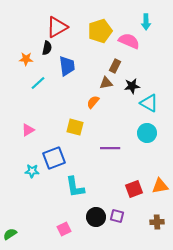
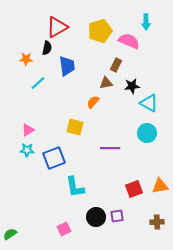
brown rectangle: moved 1 px right, 1 px up
cyan star: moved 5 px left, 21 px up
purple square: rotated 24 degrees counterclockwise
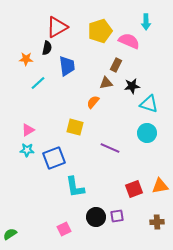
cyan triangle: moved 1 px down; rotated 12 degrees counterclockwise
purple line: rotated 24 degrees clockwise
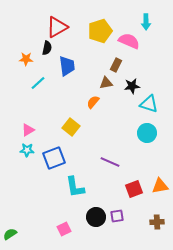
yellow square: moved 4 px left; rotated 24 degrees clockwise
purple line: moved 14 px down
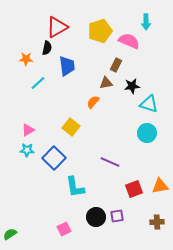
blue square: rotated 25 degrees counterclockwise
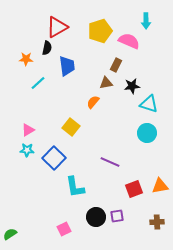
cyan arrow: moved 1 px up
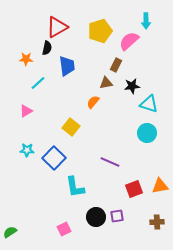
pink semicircle: rotated 65 degrees counterclockwise
pink triangle: moved 2 px left, 19 px up
green semicircle: moved 2 px up
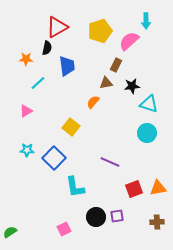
orange triangle: moved 2 px left, 2 px down
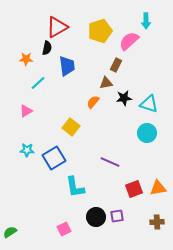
black star: moved 8 px left, 12 px down
blue square: rotated 15 degrees clockwise
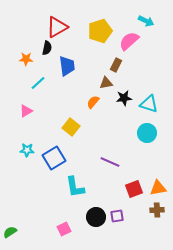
cyan arrow: rotated 63 degrees counterclockwise
brown cross: moved 12 px up
